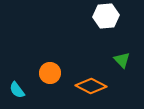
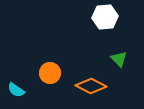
white hexagon: moved 1 px left, 1 px down
green triangle: moved 3 px left, 1 px up
cyan semicircle: moved 1 px left; rotated 18 degrees counterclockwise
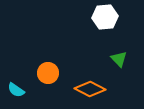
orange circle: moved 2 px left
orange diamond: moved 1 px left, 3 px down
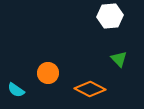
white hexagon: moved 5 px right, 1 px up
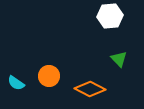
orange circle: moved 1 px right, 3 px down
cyan semicircle: moved 7 px up
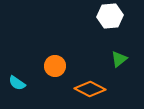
green triangle: rotated 36 degrees clockwise
orange circle: moved 6 px right, 10 px up
cyan semicircle: moved 1 px right
